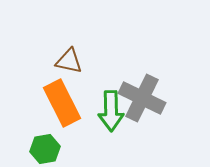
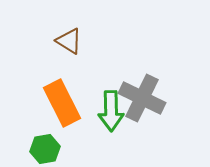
brown triangle: moved 20 px up; rotated 20 degrees clockwise
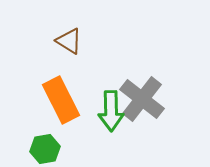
gray cross: moved 1 px down; rotated 12 degrees clockwise
orange rectangle: moved 1 px left, 3 px up
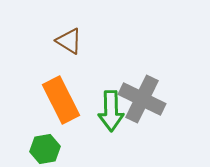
gray cross: rotated 12 degrees counterclockwise
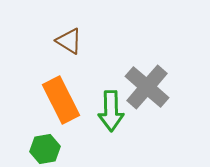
gray cross: moved 5 px right, 12 px up; rotated 15 degrees clockwise
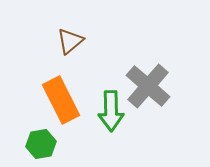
brown triangle: moved 1 px right; rotated 48 degrees clockwise
gray cross: moved 1 px right, 1 px up
green hexagon: moved 4 px left, 5 px up
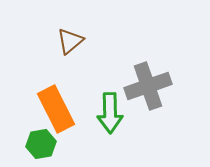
gray cross: rotated 30 degrees clockwise
orange rectangle: moved 5 px left, 9 px down
green arrow: moved 1 px left, 2 px down
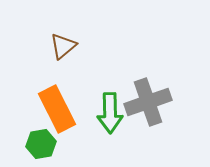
brown triangle: moved 7 px left, 5 px down
gray cross: moved 16 px down
orange rectangle: moved 1 px right
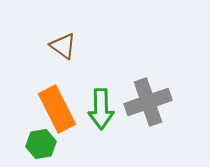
brown triangle: rotated 44 degrees counterclockwise
green arrow: moved 9 px left, 4 px up
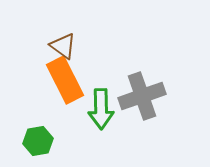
gray cross: moved 6 px left, 6 px up
orange rectangle: moved 8 px right, 29 px up
green hexagon: moved 3 px left, 3 px up
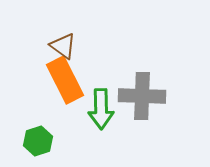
gray cross: rotated 21 degrees clockwise
green hexagon: rotated 8 degrees counterclockwise
